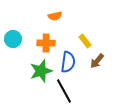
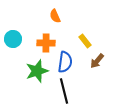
orange semicircle: rotated 80 degrees clockwise
blue semicircle: moved 3 px left
green star: moved 4 px left
black line: rotated 15 degrees clockwise
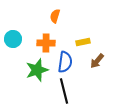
orange semicircle: rotated 40 degrees clockwise
yellow rectangle: moved 2 px left, 1 px down; rotated 64 degrees counterclockwise
green star: moved 1 px up
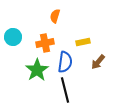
cyan circle: moved 2 px up
orange cross: moved 1 px left; rotated 12 degrees counterclockwise
brown arrow: moved 1 px right, 1 px down
green star: rotated 15 degrees counterclockwise
black line: moved 1 px right, 1 px up
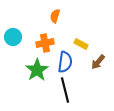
yellow rectangle: moved 2 px left, 2 px down; rotated 40 degrees clockwise
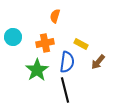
blue semicircle: moved 2 px right
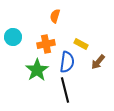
orange cross: moved 1 px right, 1 px down
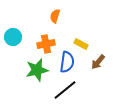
green star: rotated 20 degrees clockwise
black line: rotated 65 degrees clockwise
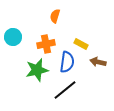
brown arrow: rotated 63 degrees clockwise
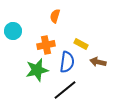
cyan circle: moved 6 px up
orange cross: moved 1 px down
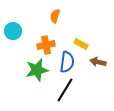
black line: rotated 20 degrees counterclockwise
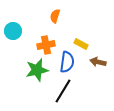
black line: moved 2 px left, 1 px down
